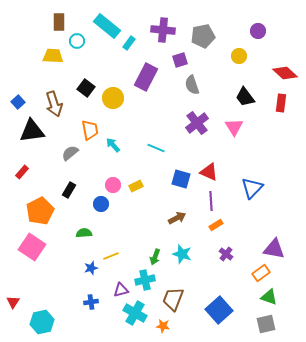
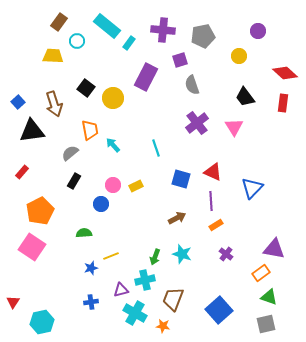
brown rectangle at (59, 22): rotated 36 degrees clockwise
red rectangle at (281, 103): moved 2 px right
cyan line at (156, 148): rotated 48 degrees clockwise
red triangle at (209, 172): moved 4 px right
black rectangle at (69, 190): moved 5 px right, 9 px up
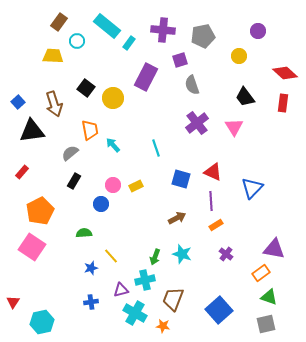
yellow line at (111, 256): rotated 70 degrees clockwise
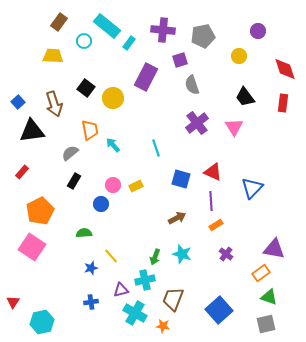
cyan circle at (77, 41): moved 7 px right
red diamond at (285, 73): moved 4 px up; rotated 30 degrees clockwise
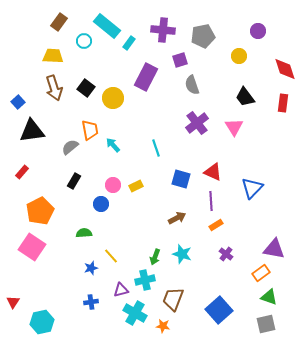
brown arrow at (54, 104): moved 16 px up
gray semicircle at (70, 153): moved 6 px up
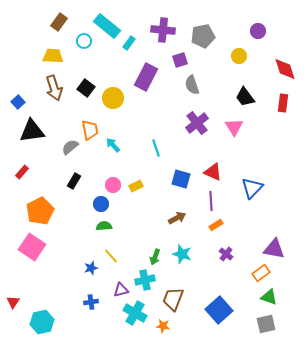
green semicircle at (84, 233): moved 20 px right, 7 px up
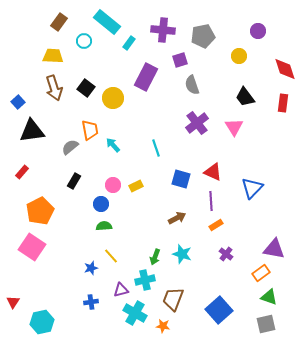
cyan rectangle at (107, 26): moved 4 px up
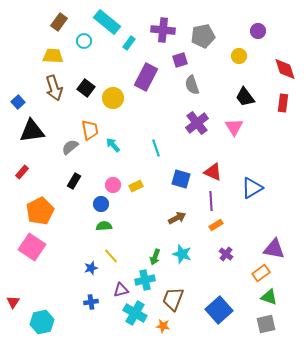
blue triangle at (252, 188): rotated 15 degrees clockwise
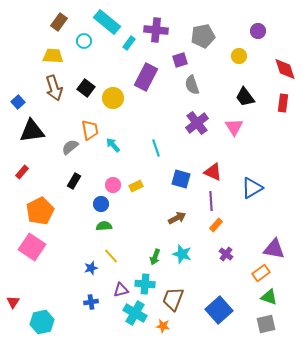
purple cross at (163, 30): moved 7 px left
orange rectangle at (216, 225): rotated 16 degrees counterclockwise
cyan cross at (145, 280): moved 4 px down; rotated 18 degrees clockwise
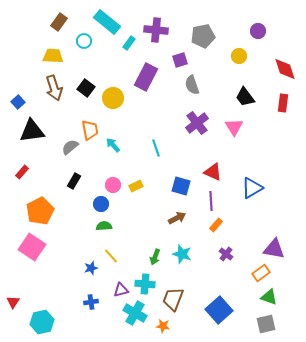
blue square at (181, 179): moved 7 px down
